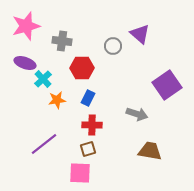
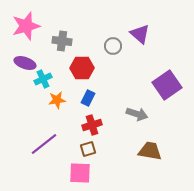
cyan cross: rotated 18 degrees clockwise
red cross: rotated 18 degrees counterclockwise
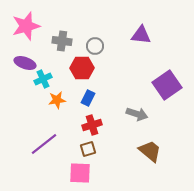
purple triangle: moved 1 px right, 1 px down; rotated 35 degrees counterclockwise
gray circle: moved 18 px left
brown trapezoid: rotated 30 degrees clockwise
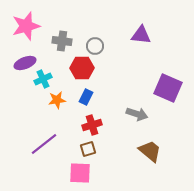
purple ellipse: rotated 40 degrees counterclockwise
purple square: moved 1 px right, 3 px down; rotated 32 degrees counterclockwise
blue rectangle: moved 2 px left, 1 px up
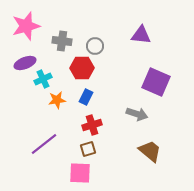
purple square: moved 12 px left, 6 px up
